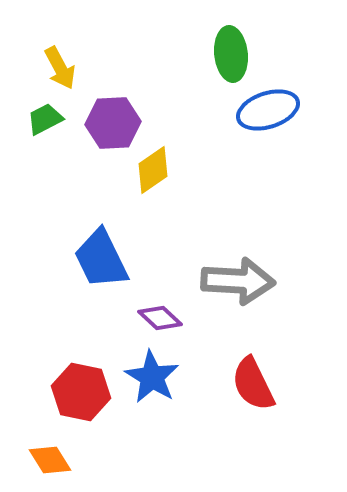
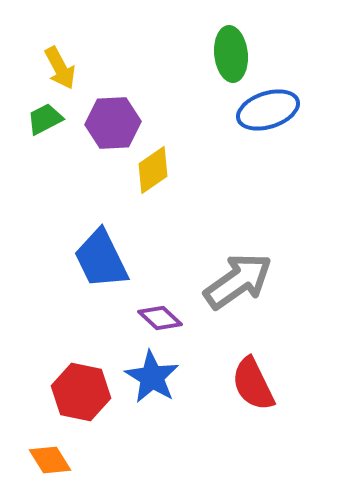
gray arrow: rotated 38 degrees counterclockwise
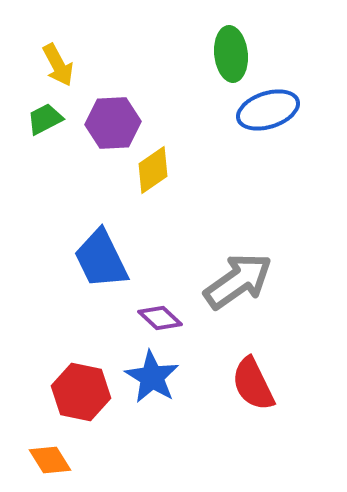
yellow arrow: moved 2 px left, 3 px up
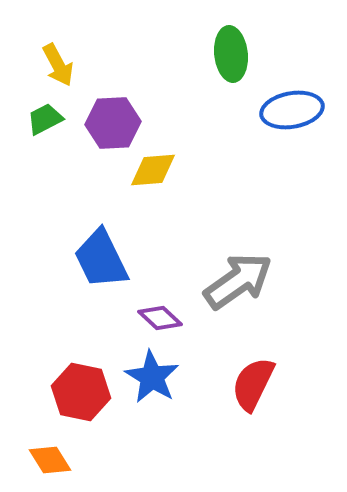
blue ellipse: moved 24 px right; rotated 8 degrees clockwise
yellow diamond: rotated 30 degrees clockwise
red semicircle: rotated 52 degrees clockwise
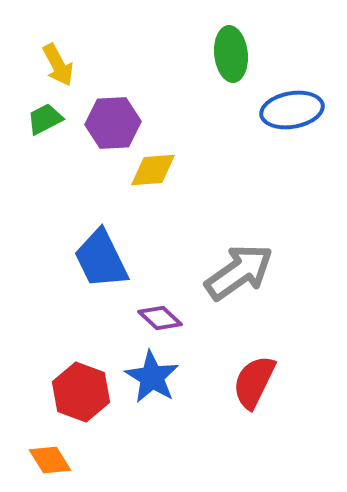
gray arrow: moved 1 px right, 9 px up
red semicircle: moved 1 px right, 2 px up
red hexagon: rotated 8 degrees clockwise
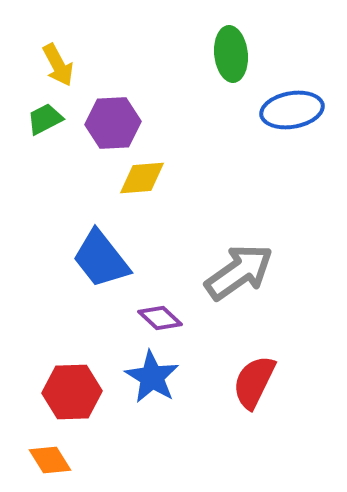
yellow diamond: moved 11 px left, 8 px down
blue trapezoid: rotated 12 degrees counterclockwise
red hexagon: moved 9 px left; rotated 22 degrees counterclockwise
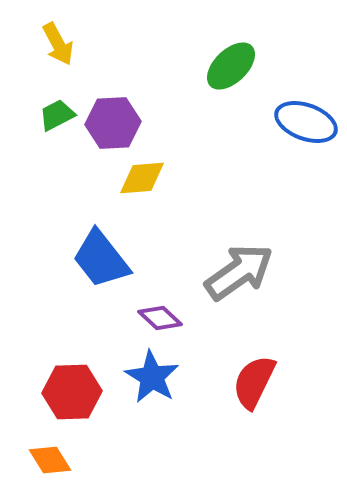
green ellipse: moved 12 px down; rotated 52 degrees clockwise
yellow arrow: moved 21 px up
blue ellipse: moved 14 px right, 12 px down; rotated 30 degrees clockwise
green trapezoid: moved 12 px right, 4 px up
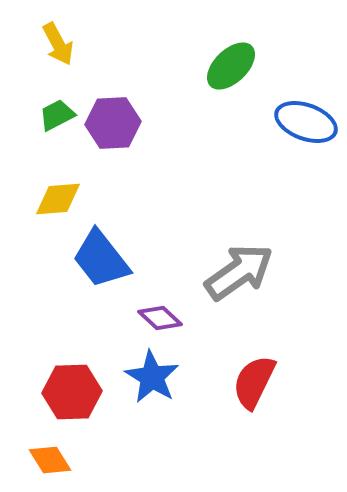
yellow diamond: moved 84 px left, 21 px down
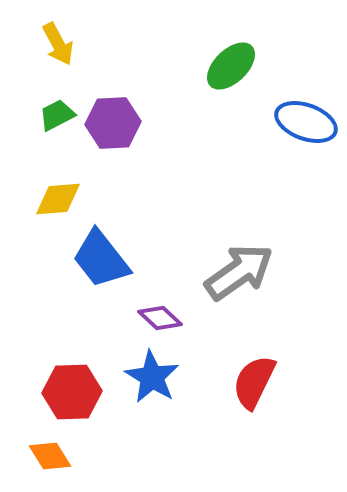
orange diamond: moved 4 px up
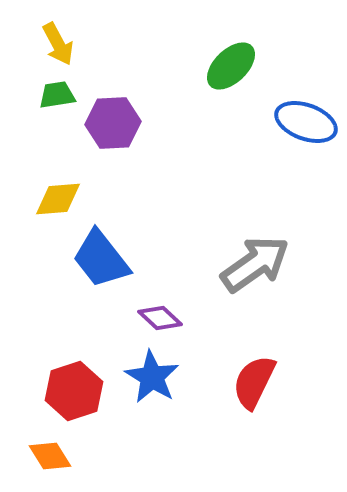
green trapezoid: moved 20 px up; rotated 18 degrees clockwise
gray arrow: moved 16 px right, 8 px up
red hexagon: moved 2 px right, 1 px up; rotated 16 degrees counterclockwise
